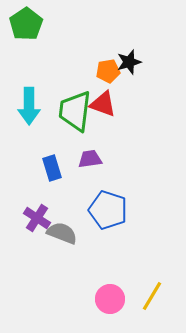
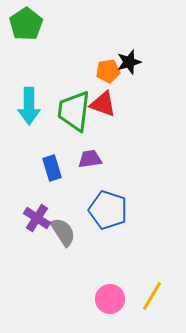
green trapezoid: moved 1 px left
gray semicircle: moved 1 px right, 1 px up; rotated 36 degrees clockwise
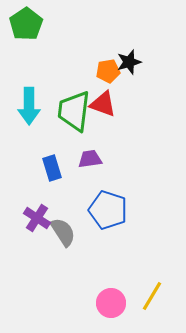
pink circle: moved 1 px right, 4 px down
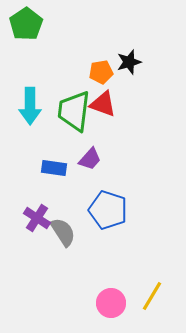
orange pentagon: moved 7 px left, 1 px down
cyan arrow: moved 1 px right
purple trapezoid: rotated 140 degrees clockwise
blue rectangle: moved 2 px right; rotated 65 degrees counterclockwise
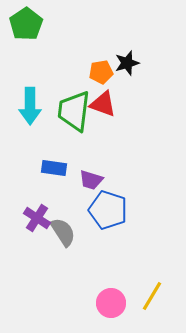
black star: moved 2 px left, 1 px down
purple trapezoid: moved 1 px right, 21 px down; rotated 65 degrees clockwise
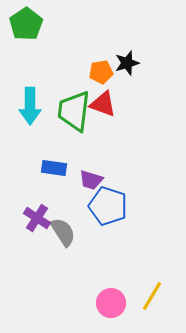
blue pentagon: moved 4 px up
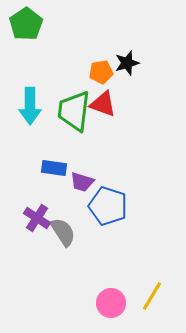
purple trapezoid: moved 9 px left, 2 px down
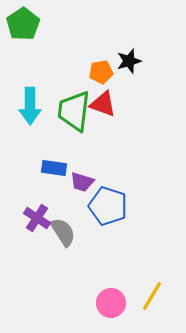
green pentagon: moved 3 px left
black star: moved 2 px right, 2 px up
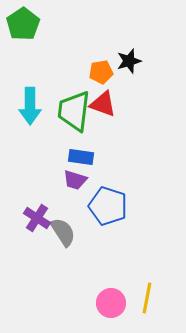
blue rectangle: moved 27 px right, 11 px up
purple trapezoid: moved 7 px left, 2 px up
yellow line: moved 5 px left, 2 px down; rotated 20 degrees counterclockwise
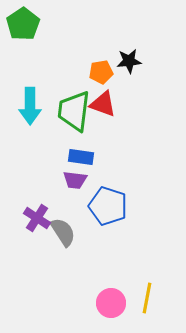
black star: rotated 10 degrees clockwise
purple trapezoid: rotated 10 degrees counterclockwise
